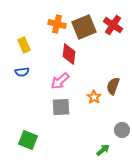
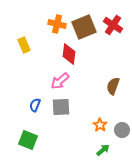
blue semicircle: moved 13 px right, 33 px down; rotated 120 degrees clockwise
orange star: moved 6 px right, 28 px down
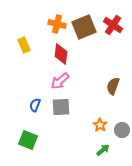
red diamond: moved 8 px left
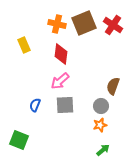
brown square: moved 4 px up
gray square: moved 4 px right, 2 px up
orange star: rotated 24 degrees clockwise
gray circle: moved 21 px left, 24 px up
green square: moved 9 px left
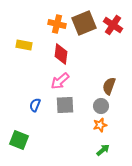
yellow rectangle: rotated 56 degrees counterclockwise
brown semicircle: moved 4 px left
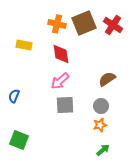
red diamond: rotated 15 degrees counterclockwise
brown semicircle: moved 2 px left, 7 px up; rotated 36 degrees clockwise
blue semicircle: moved 21 px left, 9 px up
